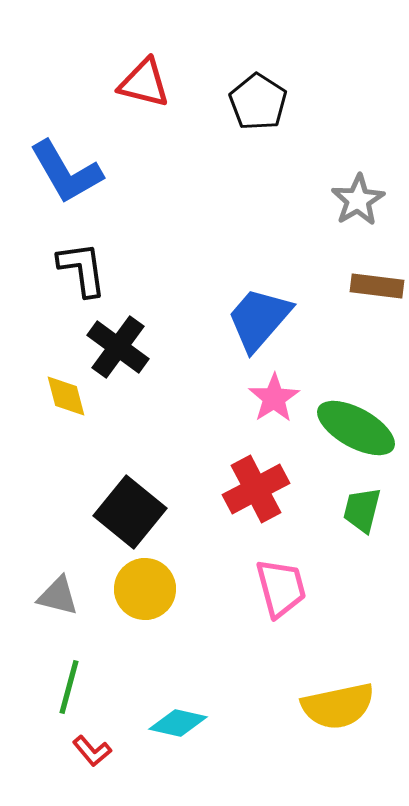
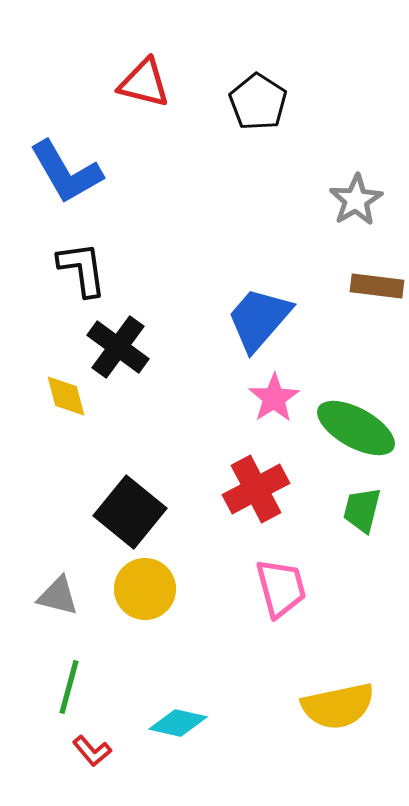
gray star: moved 2 px left
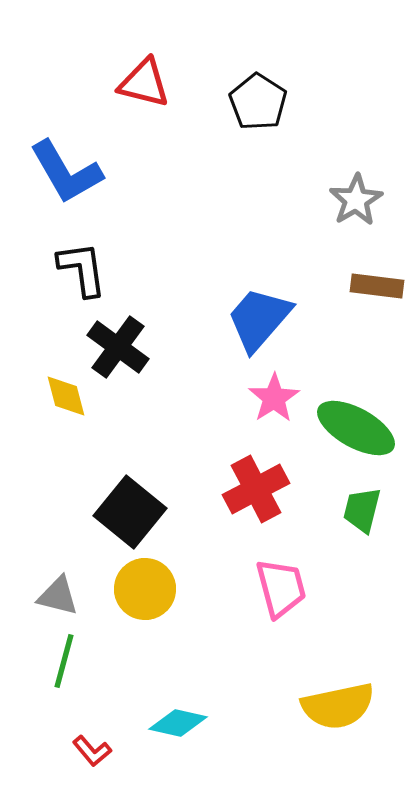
green line: moved 5 px left, 26 px up
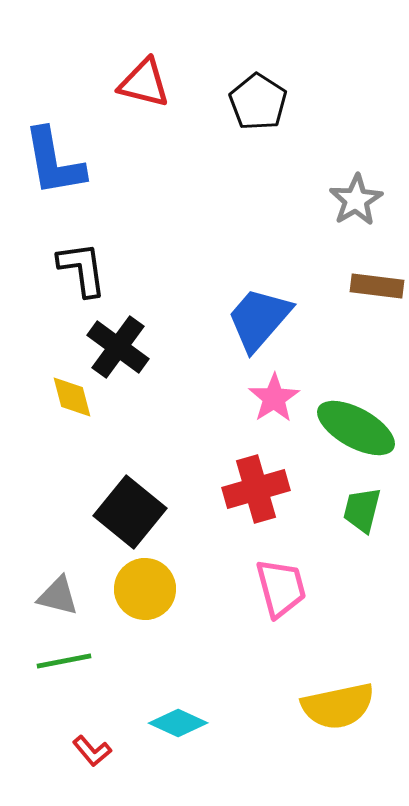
blue L-shape: moved 12 px left, 10 px up; rotated 20 degrees clockwise
yellow diamond: moved 6 px right, 1 px down
red cross: rotated 12 degrees clockwise
green line: rotated 64 degrees clockwise
cyan diamond: rotated 12 degrees clockwise
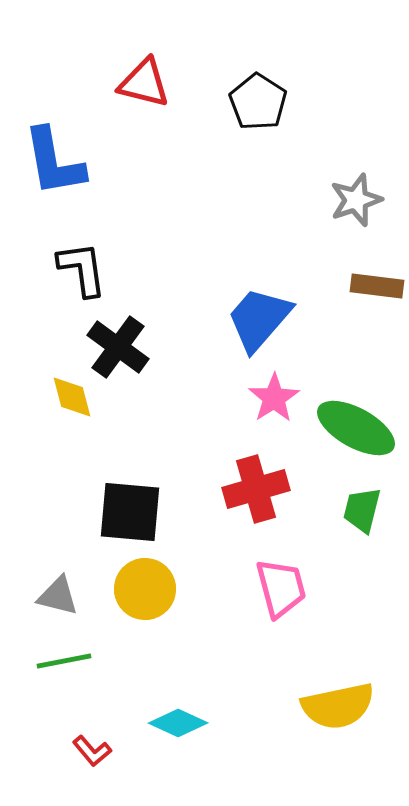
gray star: rotated 12 degrees clockwise
black square: rotated 34 degrees counterclockwise
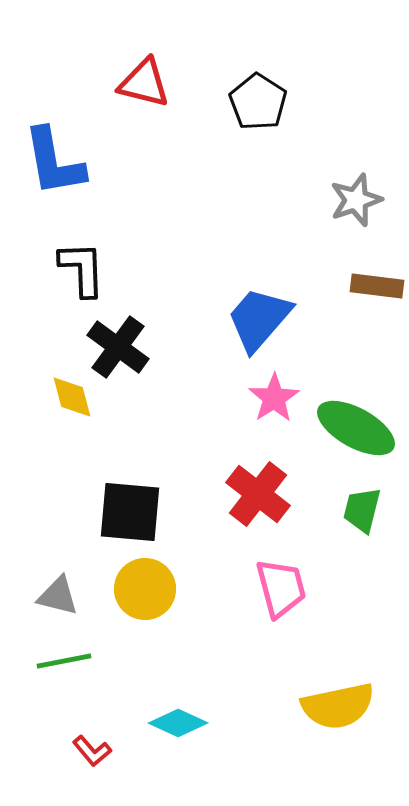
black L-shape: rotated 6 degrees clockwise
red cross: moved 2 px right, 5 px down; rotated 36 degrees counterclockwise
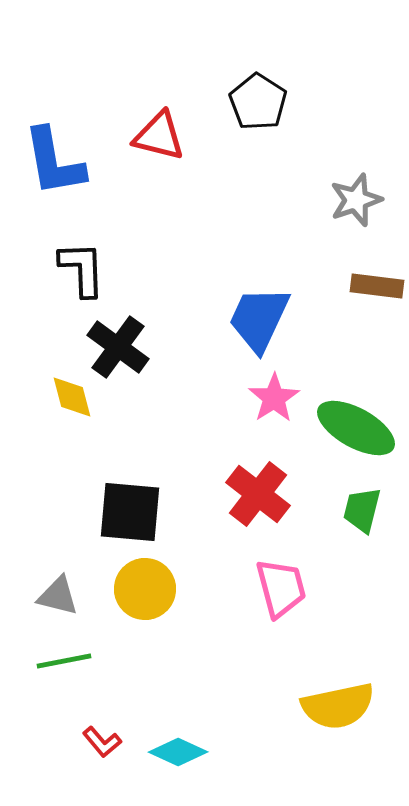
red triangle: moved 15 px right, 53 px down
blue trapezoid: rotated 16 degrees counterclockwise
cyan diamond: moved 29 px down
red L-shape: moved 10 px right, 9 px up
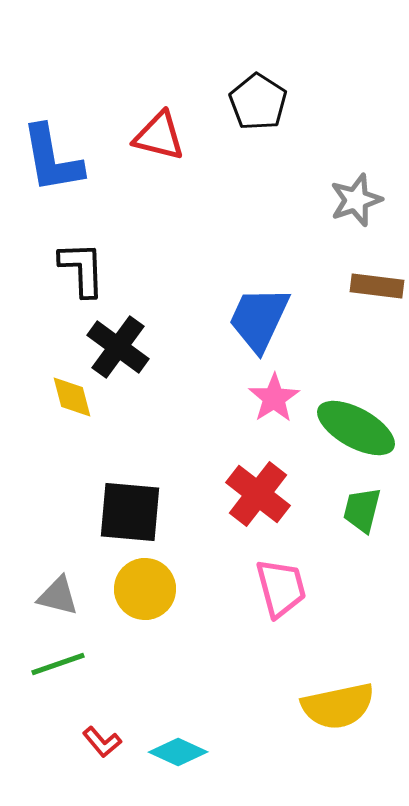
blue L-shape: moved 2 px left, 3 px up
green line: moved 6 px left, 3 px down; rotated 8 degrees counterclockwise
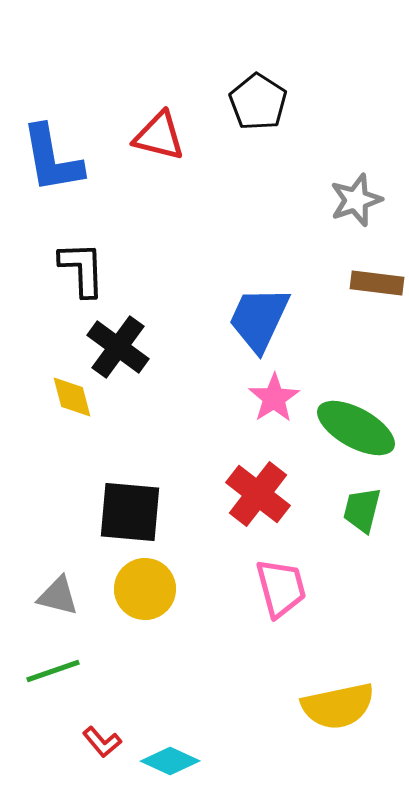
brown rectangle: moved 3 px up
green line: moved 5 px left, 7 px down
cyan diamond: moved 8 px left, 9 px down
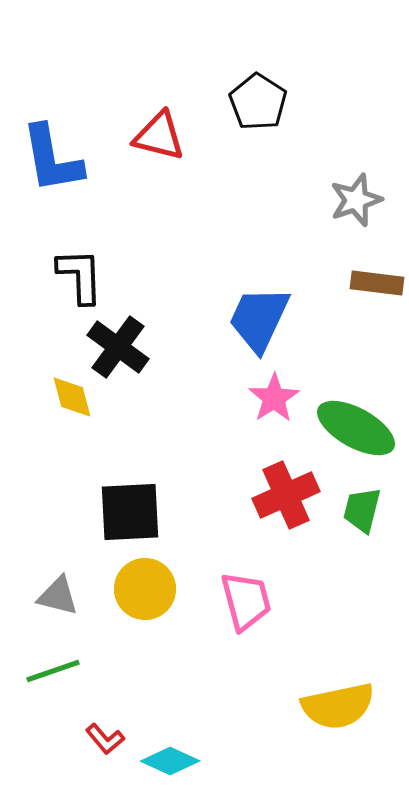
black L-shape: moved 2 px left, 7 px down
red cross: moved 28 px right, 1 px down; rotated 28 degrees clockwise
black square: rotated 8 degrees counterclockwise
pink trapezoid: moved 35 px left, 13 px down
red L-shape: moved 3 px right, 3 px up
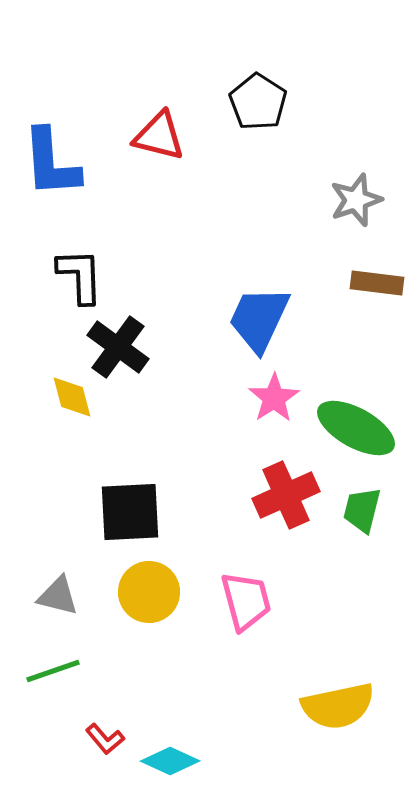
blue L-shape: moved 1 px left, 4 px down; rotated 6 degrees clockwise
yellow circle: moved 4 px right, 3 px down
